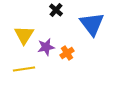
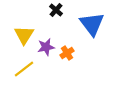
yellow line: rotated 30 degrees counterclockwise
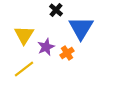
blue triangle: moved 11 px left, 4 px down; rotated 8 degrees clockwise
purple star: rotated 12 degrees counterclockwise
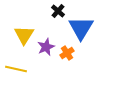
black cross: moved 2 px right, 1 px down
yellow line: moved 8 px left; rotated 50 degrees clockwise
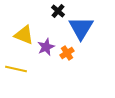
yellow triangle: rotated 40 degrees counterclockwise
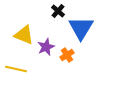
orange cross: moved 2 px down
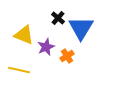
black cross: moved 7 px down
orange cross: moved 1 px down
yellow line: moved 3 px right, 1 px down
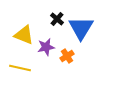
black cross: moved 1 px left, 1 px down
purple star: rotated 12 degrees clockwise
yellow line: moved 1 px right, 2 px up
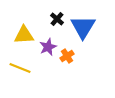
blue triangle: moved 2 px right, 1 px up
yellow triangle: rotated 25 degrees counterclockwise
purple star: moved 2 px right; rotated 12 degrees counterclockwise
yellow line: rotated 10 degrees clockwise
